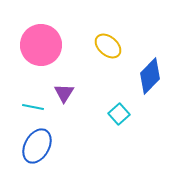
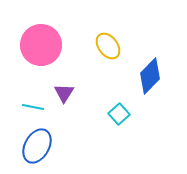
yellow ellipse: rotated 12 degrees clockwise
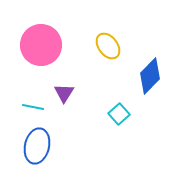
blue ellipse: rotated 16 degrees counterclockwise
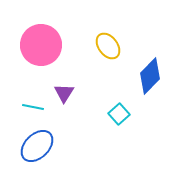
blue ellipse: rotated 32 degrees clockwise
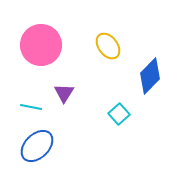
cyan line: moved 2 px left
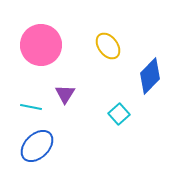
purple triangle: moved 1 px right, 1 px down
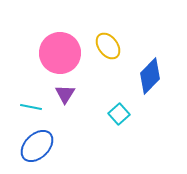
pink circle: moved 19 px right, 8 px down
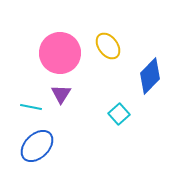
purple triangle: moved 4 px left
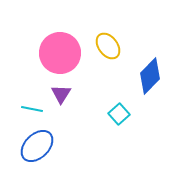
cyan line: moved 1 px right, 2 px down
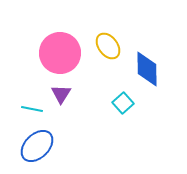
blue diamond: moved 3 px left, 7 px up; rotated 45 degrees counterclockwise
cyan square: moved 4 px right, 11 px up
